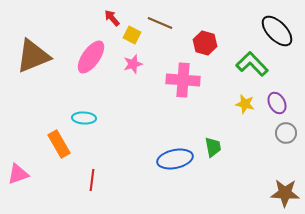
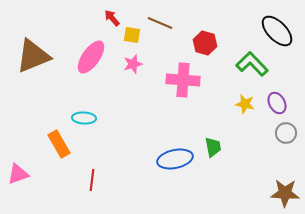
yellow square: rotated 18 degrees counterclockwise
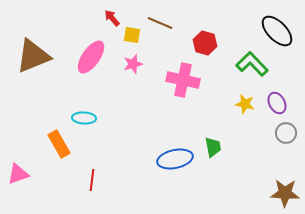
pink cross: rotated 8 degrees clockwise
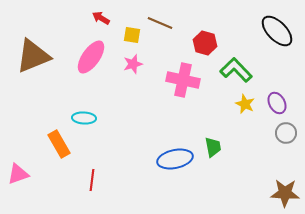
red arrow: moved 11 px left; rotated 18 degrees counterclockwise
green L-shape: moved 16 px left, 6 px down
yellow star: rotated 12 degrees clockwise
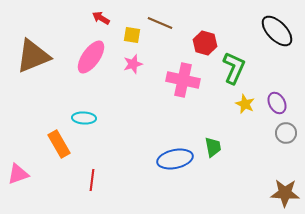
green L-shape: moved 2 px left, 2 px up; rotated 68 degrees clockwise
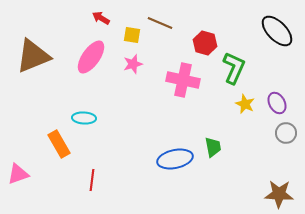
brown star: moved 6 px left, 1 px down
